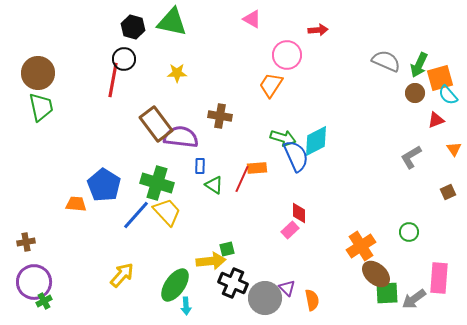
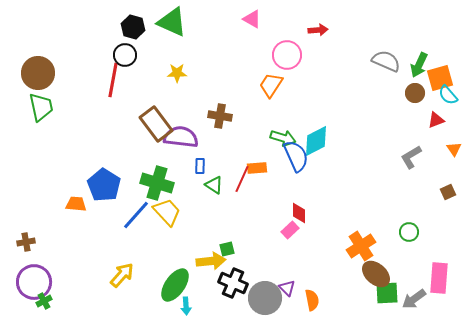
green triangle at (172, 22): rotated 12 degrees clockwise
black circle at (124, 59): moved 1 px right, 4 px up
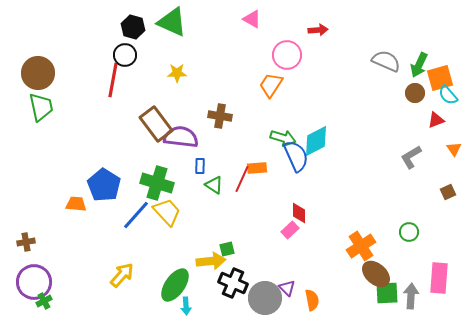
gray arrow at (414, 299): moved 3 px left, 3 px up; rotated 130 degrees clockwise
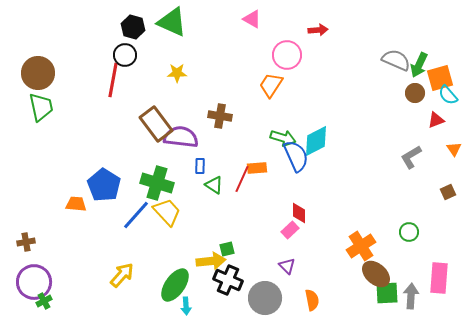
gray semicircle at (386, 61): moved 10 px right, 1 px up
black cross at (233, 283): moved 5 px left, 3 px up
purple triangle at (287, 288): moved 22 px up
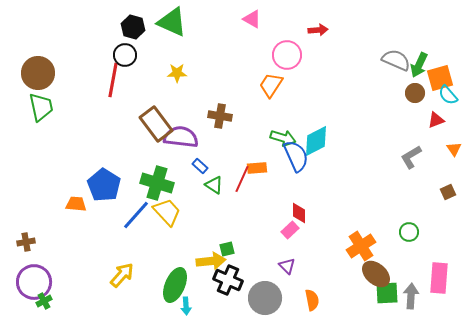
blue rectangle at (200, 166): rotated 49 degrees counterclockwise
green ellipse at (175, 285): rotated 12 degrees counterclockwise
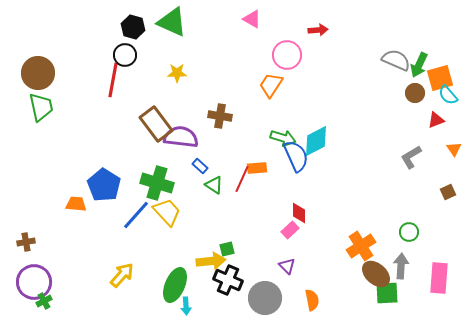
gray arrow at (411, 296): moved 10 px left, 30 px up
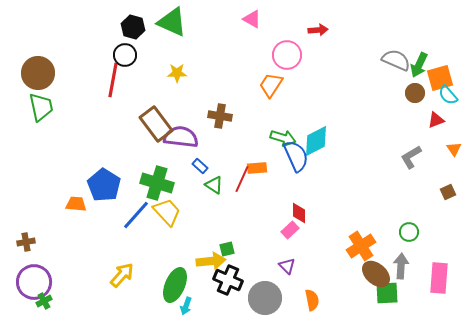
cyan arrow at (186, 306): rotated 24 degrees clockwise
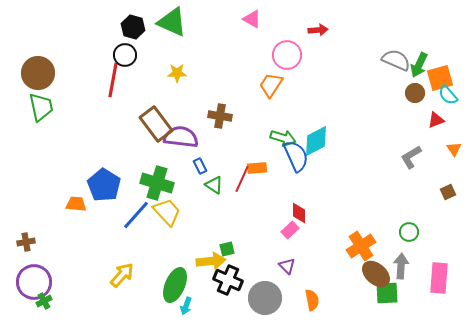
blue rectangle at (200, 166): rotated 21 degrees clockwise
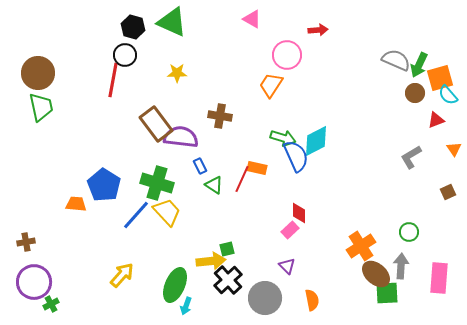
orange rectangle at (257, 168): rotated 18 degrees clockwise
black cross at (228, 280): rotated 24 degrees clockwise
green cross at (44, 301): moved 7 px right, 3 px down
